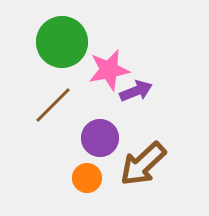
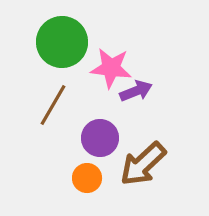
pink star: moved 2 px right, 2 px up; rotated 18 degrees clockwise
brown line: rotated 15 degrees counterclockwise
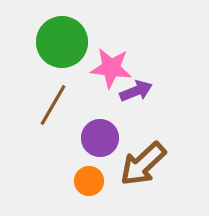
orange circle: moved 2 px right, 3 px down
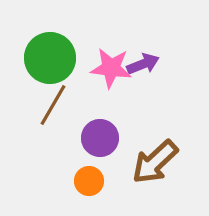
green circle: moved 12 px left, 16 px down
purple arrow: moved 7 px right, 27 px up
brown arrow: moved 12 px right, 2 px up
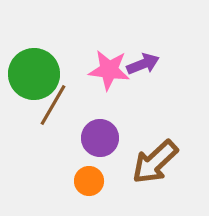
green circle: moved 16 px left, 16 px down
pink star: moved 2 px left, 2 px down
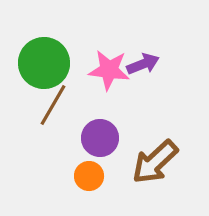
green circle: moved 10 px right, 11 px up
orange circle: moved 5 px up
